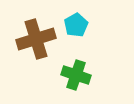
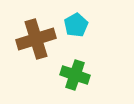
green cross: moved 1 px left
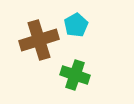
brown cross: moved 3 px right, 1 px down
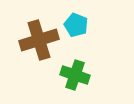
cyan pentagon: rotated 20 degrees counterclockwise
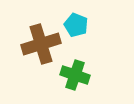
brown cross: moved 2 px right, 4 px down
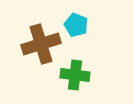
green cross: rotated 12 degrees counterclockwise
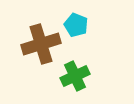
green cross: moved 1 px down; rotated 32 degrees counterclockwise
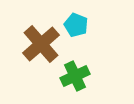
brown cross: rotated 24 degrees counterclockwise
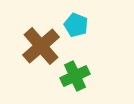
brown cross: moved 2 px down
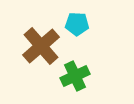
cyan pentagon: moved 1 px right, 1 px up; rotated 20 degrees counterclockwise
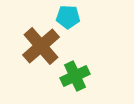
cyan pentagon: moved 9 px left, 7 px up
